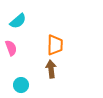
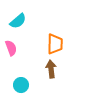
orange trapezoid: moved 1 px up
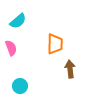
brown arrow: moved 19 px right
cyan circle: moved 1 px left, 1 px down
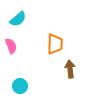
cyan semicircle: moved 2 px up
pink semicircle: moved 2 px up
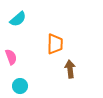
pink semicircle: moved 11 px down
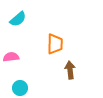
pink semicircle: rotated 77 degrees counterclockwise
brown arrow: moved 1 px down
cyan circle: moved 2 px down
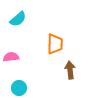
cyan circle: moved 1 px left
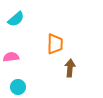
cyan semicircle: moved 2 px left
brown arrow: moved 2 px up; rotated 12 degrees clockwise
cyan circle: moved 1 px left, 1 px up
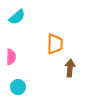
cyan semicircle: moved 1 px right, 2 px up
pink semicircle: rotated 98 degrees clockwise
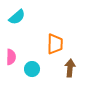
cyan circle: moved 14 px right, 18 px up
